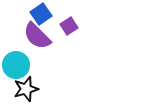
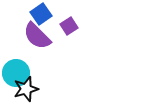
cyan circle: moved 8 px down
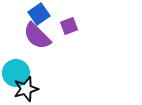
blue square: moved 2 px left
purple square: rotated 12 degrees clockwise
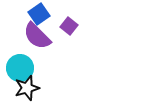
purple square: rotated 30 degrees counterclockwise
cyan circle: moved 4 px right, 5 px up
black star: moved 1 px right, 1 px up
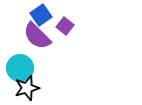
blue square: moved 2 px right, 1 px down
purple square: moved 4 px left
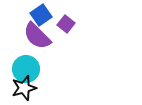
purple square: moved 1 px right, 2 px up
cyan circle: moved 6 px right, 1 px down
black star: moved 3 px left
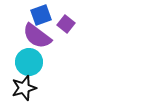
blue square: rotated 15 degrees clockwise
purple semicircle: rotated 8 degrees counterclockwise
cyan circle: moved 3 px right, 7 px up
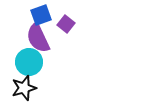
purple semicircle: moved 1 px right, 2 px down; rotated 28 degrees clockwise
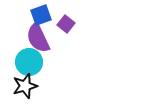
black star: moved 1 px right, 2 px up
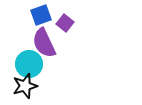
purple square: moved 1 px left, 1 px up
purple semicircle: moved 6 px right, 5 px down
cyan circle: moved 2 px down
